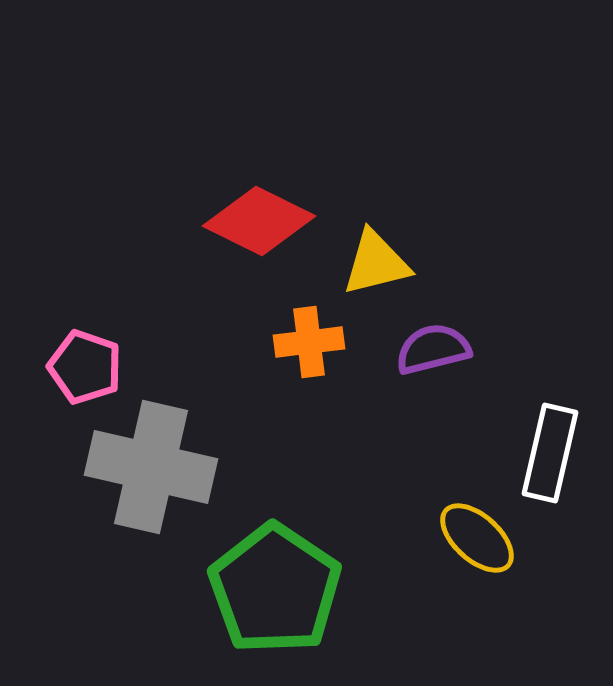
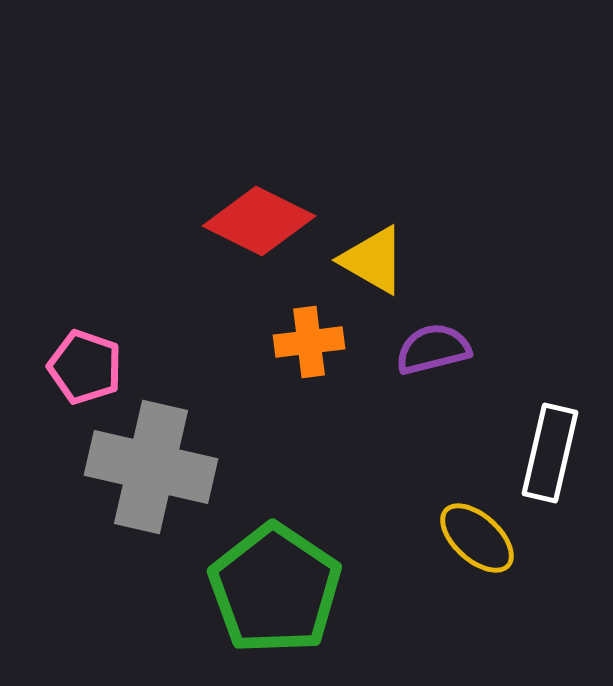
yellow triangle: moved 3 px left, 3 px up; rotated 44 degrees clockwise
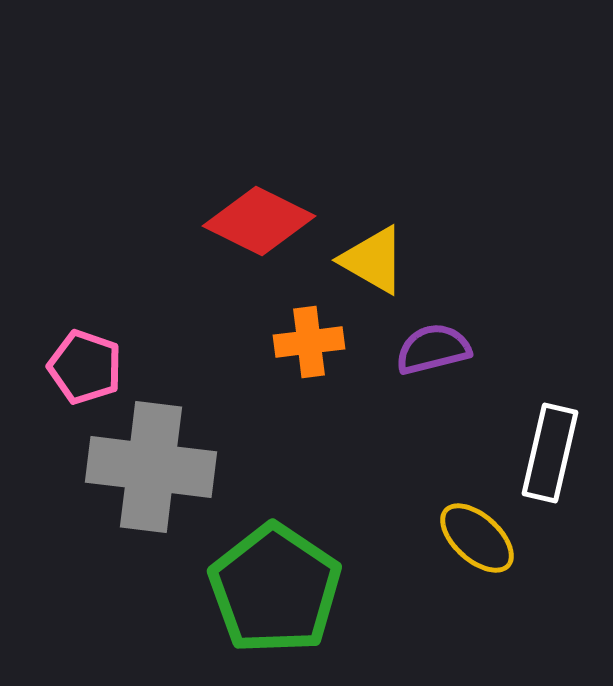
gray cross: rotated 6 degrees counterclockwise
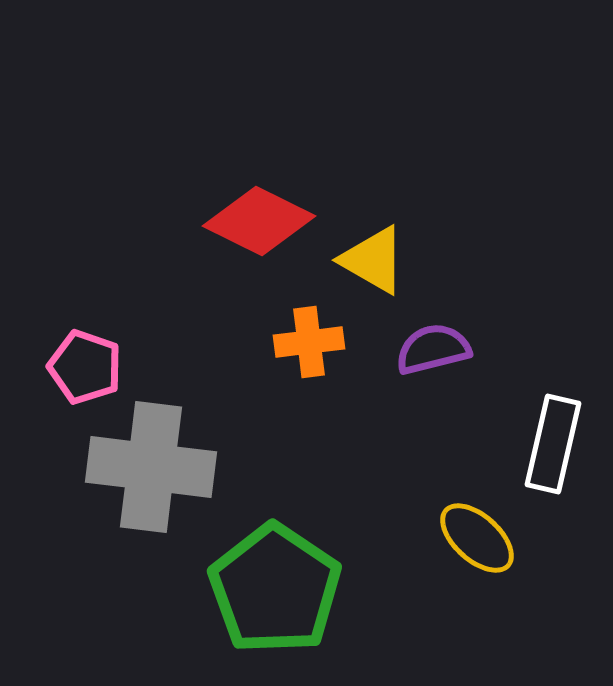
white rectangle: moved 3 px right, 9 px up
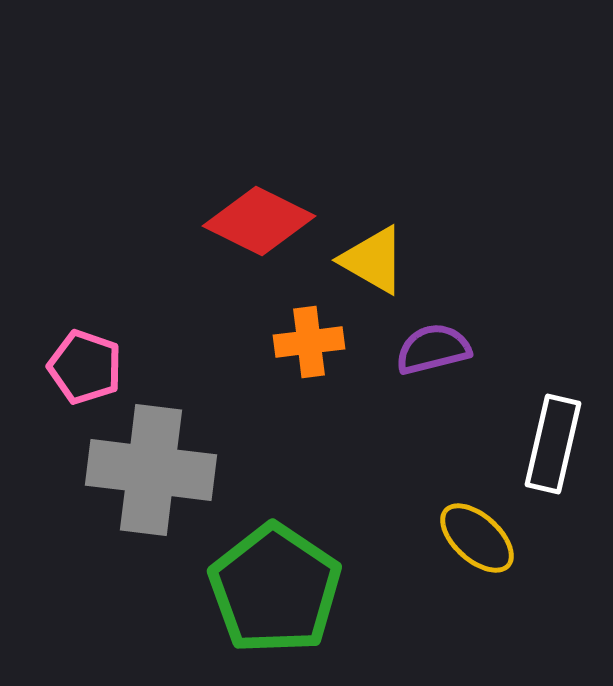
gray cross: moved 3 px down
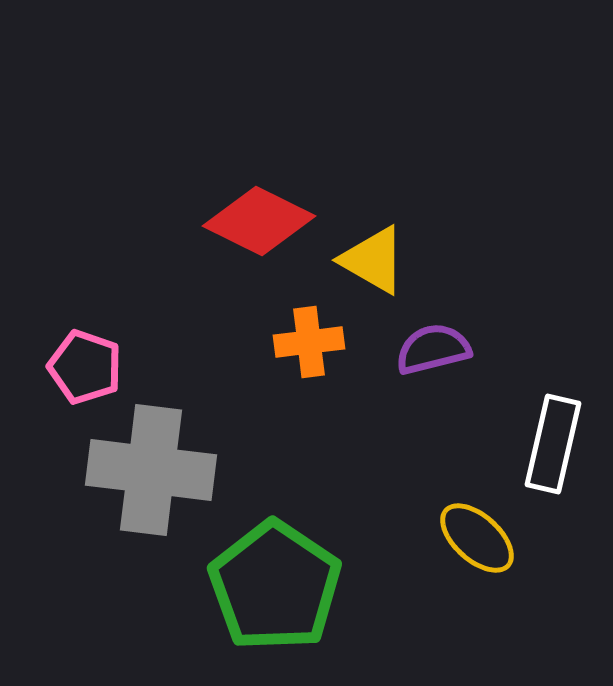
green pentagon: moved 3 px up
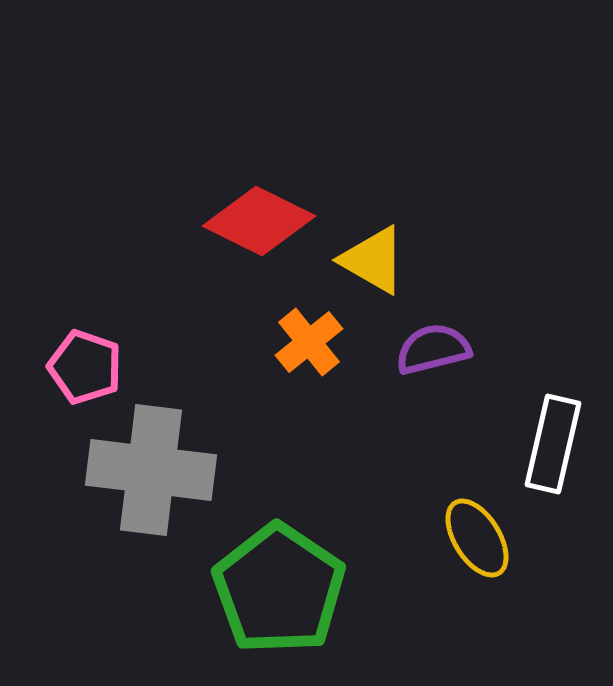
orange cross: rotated 32 degrees counterclockwise
yellow ellipse: rotated 16 degrees clockwise
green pentagon: moved 4 px right, 3 px down
